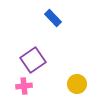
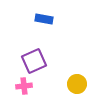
blue rectangle: moved 9 px left, 1 px down; rotated 36 degrees counterclockwise
purple square: moved 1 px right, 1 px down; rotated 10 degrees clockwise
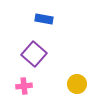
purple square: moved 7 px up; rotated 25 degrees counterclockwise
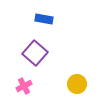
purple square: moved 1 px right, 1 px up
pink cross: rotated 21 degrees counterclockwise
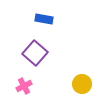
yellow circle: moved 5 px right
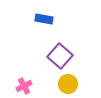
purple square: moved 25 px right, 3 px down
yellow circle: moved 14 px left
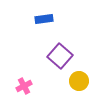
blue rectangle: rotated 18 degrees counterclockwise
yellow circle: moved 11 px right, 3 px up
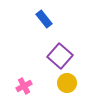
blue rectangle: rotated 60 degrees clockwise
yellow circle: moved 12 px left, 2 px down
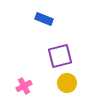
blue rectangle: rotated 30 degrees counterclockwise
purple square: rotated 35 degrees clockwise
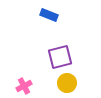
blue rectangle: moved 5 px right, 4 px up
purple square: moved 1 px down
